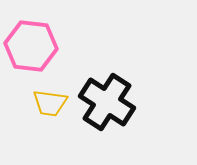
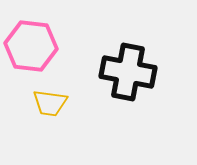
black cross: moved 21 px right, 30 px up; rotated 22 degrees counterclockwise
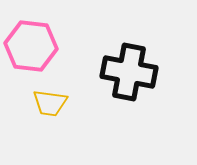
black cross: moved 1 px right
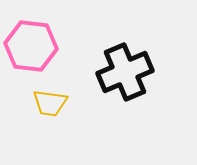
black cross: moved 4 px left; rotated 34 degrees counterclockwise
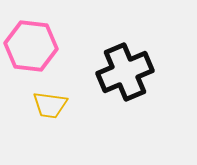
yellow trapezoid: moved 2 px down
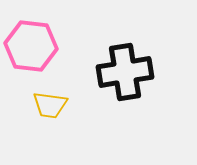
black cross: rotated 14 degrees clockwise
